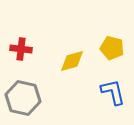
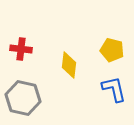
yellow pentagon: moved 2 px down
yellow diamond: moved 3 px left, 4 px down; rotated 68 degrees counterclockwise
blue L-shape: moved 1 px right, 3 px up
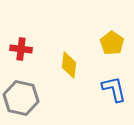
yellow pentagon: moved 7 px up; rotated 20 degrees clockwise
gray hexagon: moved 2 px left
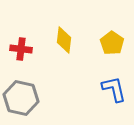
yellow diamond: moved 5 px left, 25 px up
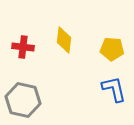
yellow pentagon: moved 6 px down; rotated 30 degrees counterclockwise
red cross: moved 2 px right, 2 px up
gray hexagon: moved 2 px right, 2 px down
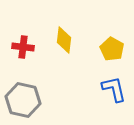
yellow pentagon: rotated 25 degrees clockwise
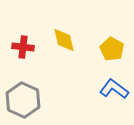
yellow diamond: rotated 20 degrees counterclockwise
blue L-shape: rotated 40 degrees counterclockwise
gray hexagon: rotated 12 degrees clockwise
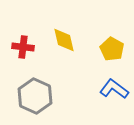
gray hexagon: moved 12 px right, 4 px up
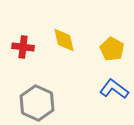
gray hexagon: moved 2 px right, 7 px down
